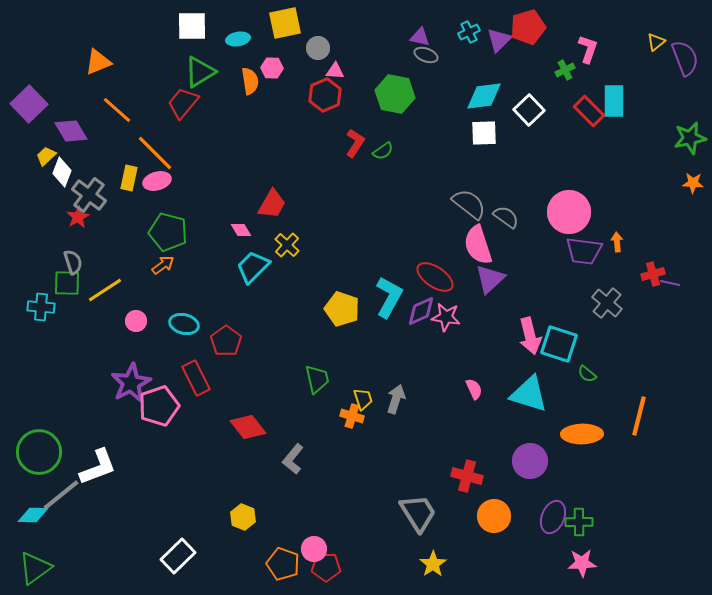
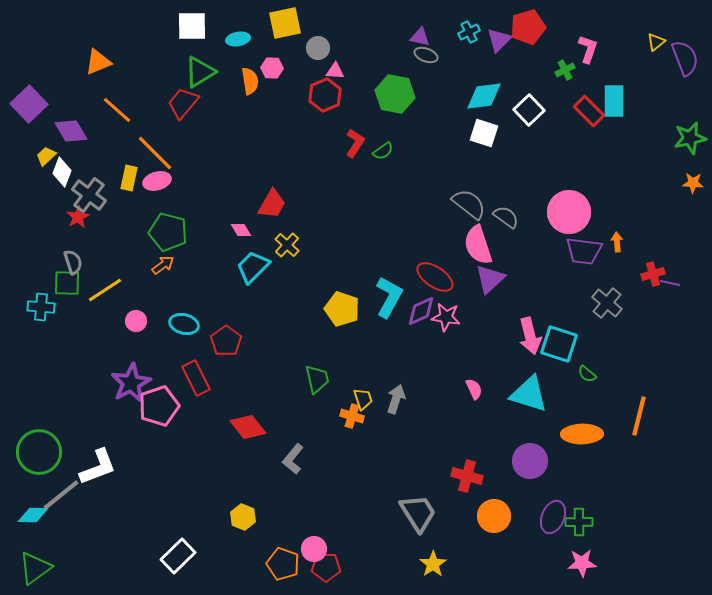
white square at (484, 133): rotated 20 degrees clockwise
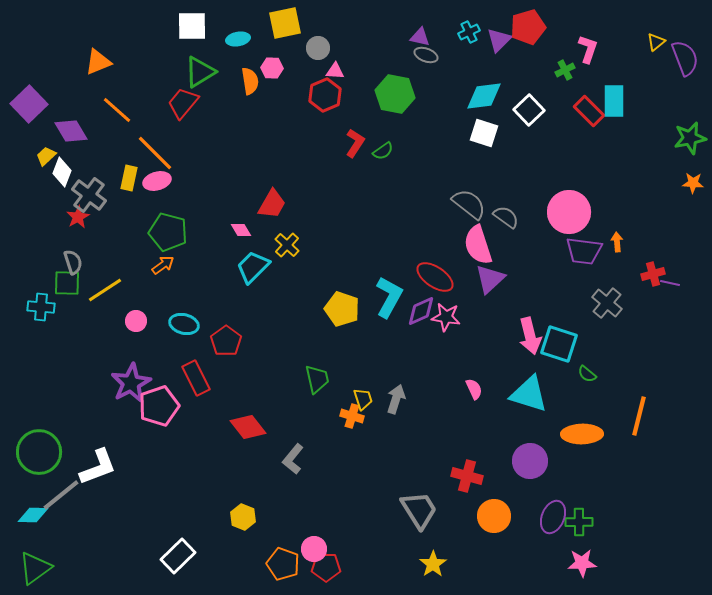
gray trapezoid at (418, 513): moved 1 px right, 3 px up
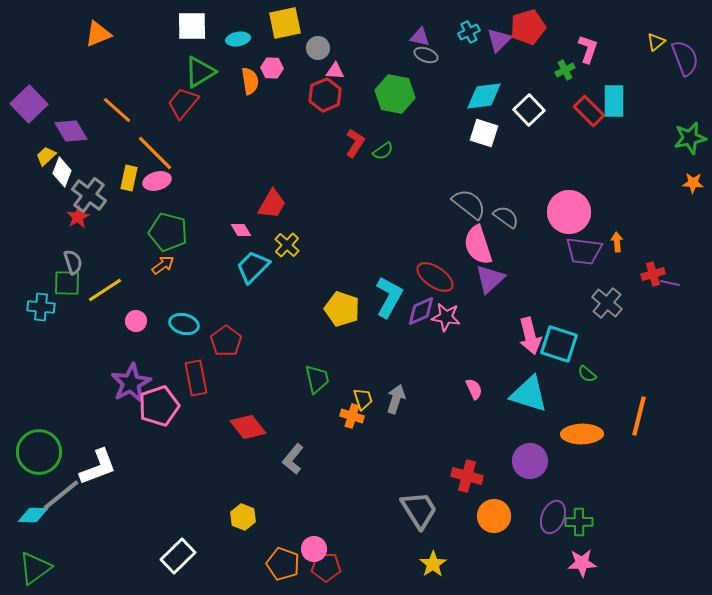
orange triangle at (98, 62): moved 28 px up
red rectangle at (196, 378): rotated 16 degrees clockwise
